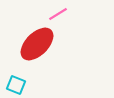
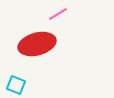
red ellipse: rotated 30 degrees clockwise
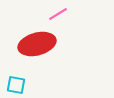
cyan square: rotated 12 degrees counterclockwise
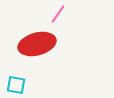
pink line: rotated 24 degrees counterclockwise
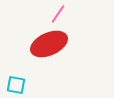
red ellipse: moved 12 px right; rotated 9 degrees counterclockwise
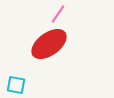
red ellipse: rotated 12 degrees counterclockwise
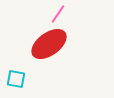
cyan square: moved 6 px up
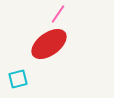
cyan square: moved 2 px right; rotated 24 degrees counterclockwise
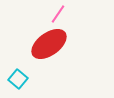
cyan square: rotated 36 degrees counterclockwise
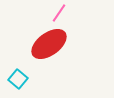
pink line: moved 1 px right, 1 px up
